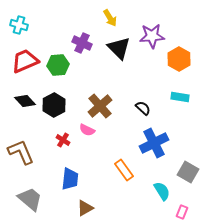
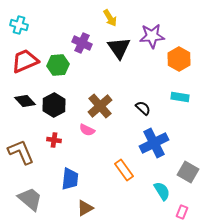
black triangle: rotated 10 degrees clockwise
red cross: moved 9 px left; rotated 24 degrees counterclockwise
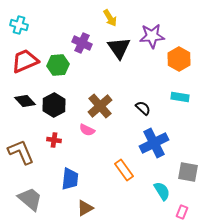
gray square: rotated 20 degrees counterclockwise
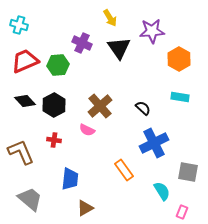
purple star: moved 5 px up
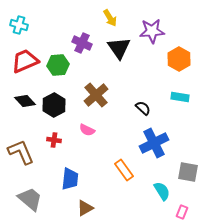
brown cross: moved 4 px left, 11 px up
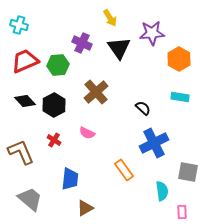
purple star: moved 2 px down
brown cross: moved 3 px up
pink semicircle: moved 3 px down
red cross: rotated 24 degrees clockwise
cyan semicircle: rotated 24 degrees clockwise
pink rectangle: rotated 24 degrees counterclockwise
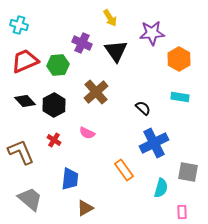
black triangle: moved 3 px left, 3 px down
cyan semicircle: moved 1 px left, 3 px up; rotated 24 degrees clockwise
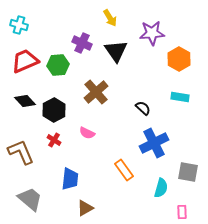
black hexagon: moved 5 px down
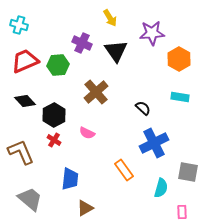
black hexagon: moved 5 px down
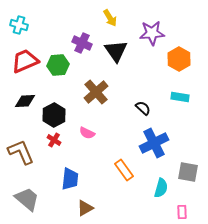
black diamond: rotated 50 degrees counterclockwise
gray trapezoid: moved 3 px left
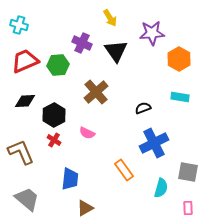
black semicircle: rotated 63 degrees counterclockwise
pink rectangle: moved 6 px right, 4 px up
